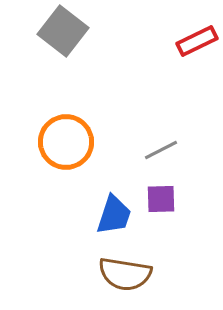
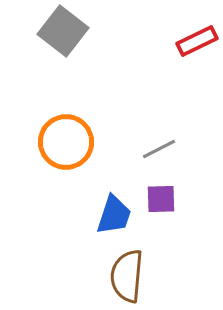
gray line: moved 2 px left, 1 px up
brown semicircle: moved 2 px right, 2 px down; rotated 86 degrees clockwise
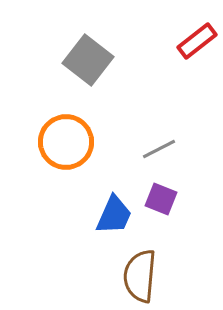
gray square: moved 25 px right, 29 px down
red rectangle: rotated 12 degrees counterclockwise
purple square: rotated 24 degrees clockwise
blue trapezoid: rotated 6 degrees clockwise
brown semicircle: moved 13 px right
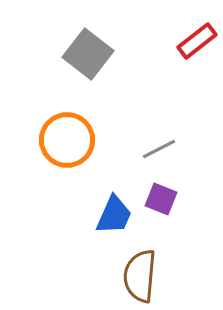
gray square: moved 6 px up
orange circle: moved 1 px right, 2 px up
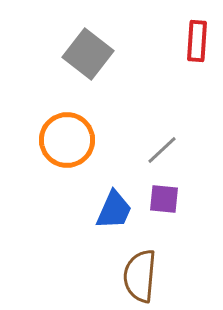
red rectangle: rotated 48 degrees counterclockwise
gray line: moved 3 px right, 1 px down; rotated 16 degrees counterclockwise
purple square: moved 3 px right; rotated 16 degrees counterclockwise
blue trapezoid: moved 5 px up
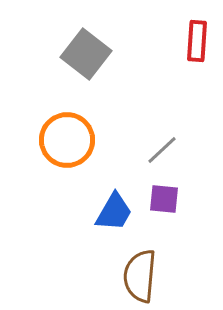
gray square: moved 2 px left
blue trapezoid: moved 2 px down; rotated 6 degrees clockwise
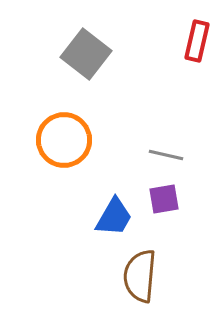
red rectangle: rotated 9 degrees clockwise
orange circle: moved 3 px left
gray line: moved 4 px right, 5 px down; rotated 56 degrees clockwise
purple square: rotated 16 degrees counterclockwise
blue trapezoid: moved 5 px down
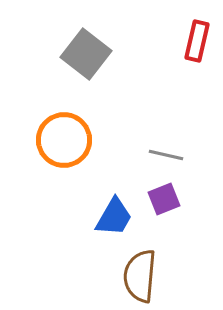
purple square: rotated 12 degrees counterclockwise
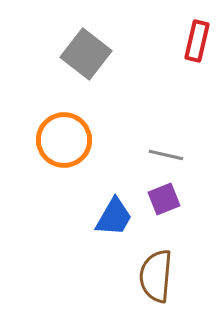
brown semicircle: moved 16 px right
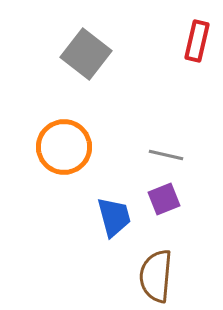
orange circle: moved 7 px down
blue trapezoid: rotated 45 degrees counterclockwise
